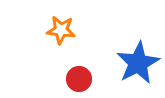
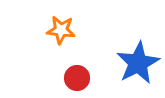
red circle: moved 2 px left, 1 px up
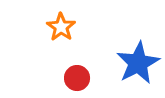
orange star: moved 3 px up; rotated 28 degrees clockwise
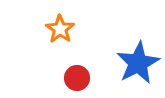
orange star: moved 1 px left, 2 px down
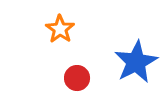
blue star: moved 2 px left, 1 px up
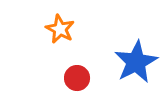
orange star: rotated 8 degrees counterclockwise
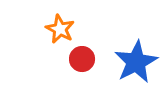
red circle: moved 5 px right, 19 px up
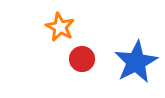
orange star: moved 2 px up
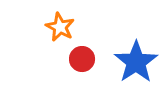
blue star: rotated 6 degrees counterclockwise
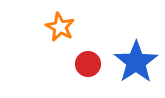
red circle: moved 6 px right, 5 px down
